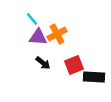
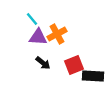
black rectangle: moved 1 px left, 1 px up
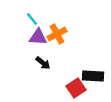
red square: moved 2 px right, 23 px down; rotated 12 degrees counterclockwise
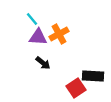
orange cross: moved 2 px right
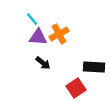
black rectangle: moved 1 px right, 9 px up
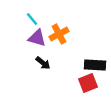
purple triangle: moved 1 px left, 1 px down; rotated 12 degrees clockwise
black rectangle: moved 1 px right, 2 px up
red square: moved 12 px right, 5 px up; rotated 12 degrees clockwise
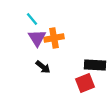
orange cross: moved 5 px left, 4 px down; rotated 18 degrees clockwise
purple triangle: rotated 42 degrees clockwise
black arrow: moved 4 px down
red square: moved 3 px left
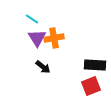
cyan line: rotated 16 degrees counterclockwise
red square: moved 6 px right, 3 px down
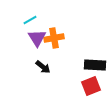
cyan line: moved 2 px left, 1 px down; rotated 64 degrees counterclockwise
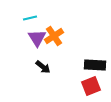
cyan line: moved 2 px up; rotated 16 degrees clockwise
orange cross: moved 2 px up; rotated 24 degrees counterclockwise
